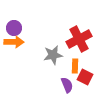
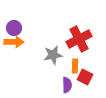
purple semicircle: rotated 21 degrees clockwise
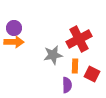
red square: moved 7 px right, 3 px up
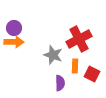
gray star: rotated 30 degrees clockwise
purple semicircle: moved 7 px left, 2 px up
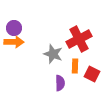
gray star: moved 1 px up
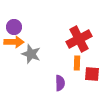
purple circle: moved 1 px up
gray star: moved 22 px left
orange rectangle: moved 2 px right, 3 px up
red square: rotated 21 degrees counterclockwise
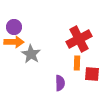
gray star: rotated 12 degrees clockwise
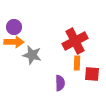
red cross: moved 4 px left, 2 px down
gray star: moved 1 px right, 1 px down; rotated 18 degrees counterclockwise
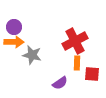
purple semicircle: rotated 56 degrees clockwise
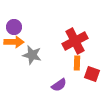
red square: rotated 14 degrees clockwise
purple semicircle: moved 1 px left, 2 px down
